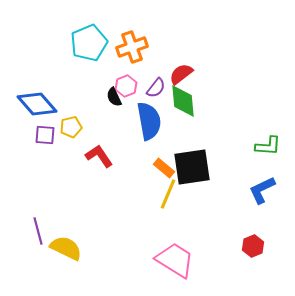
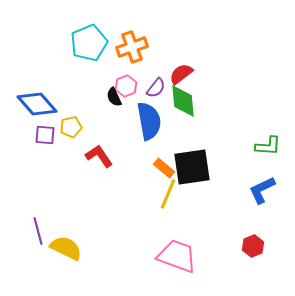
pink trapezoid: moved 2 px right, 4 px up; rotated 12 degrees counterclockwise
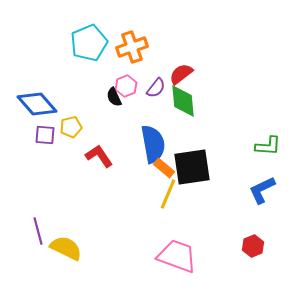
blue semicircle: moved 4 px right, 23 px down
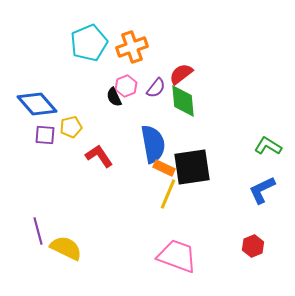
green L-shape: rotated 152 degrees counterclockwise
orange rectangle: rotated 15 degrees counterclockwise
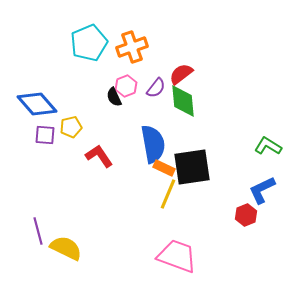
red hexagon: moved 7 px left, 31 px up
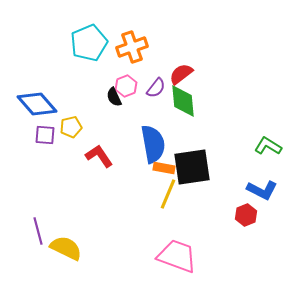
orange rectangle: rotated 15 degrees counterclockwise
blue L-shape: rotated 128 degrees counterclockwise
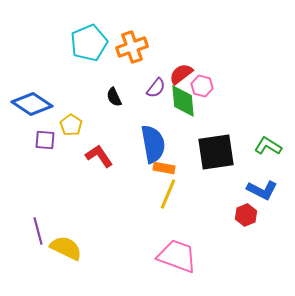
pink hexagon: moved 76 px right; rotated 25 degrees counterclockwise
blue diamond: moved 5 px left; rotated 15 degrees counterclockwise
yellow pentagon: moved 2 px up; rotated 25 degrees counterclockwise
purple square: moved 5 px down
black square: moved 24 px right, 15 px up
